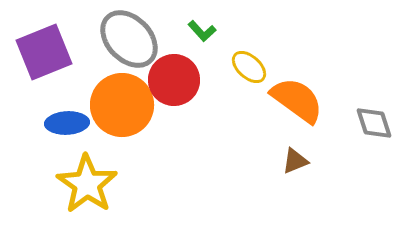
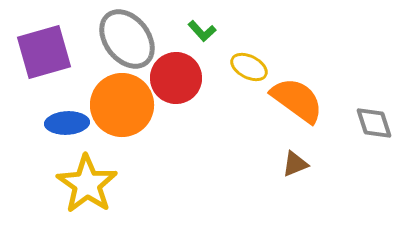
gray ellipse: moved 2 px left; rotated 6 degrees clockwise
purple square: rotated 6 degrees clockwise
yellow ellipse: rotated 15 degrees counterclockwise
red circle: moved 2 px right, 2 px up
brown triangle: moved 3 px down
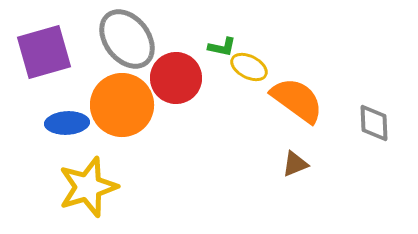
green L-shape: moved 20 px right, 16 px down; rotated 36 degrees counterclockwise
gray diamond: rotated 15 degrees clockwise
yellow star: moved 1 px right, 3 px down; rotated 20 degrees clockwise
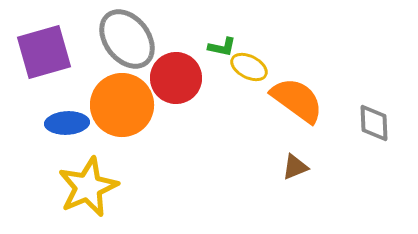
brown triangle: moved 3 px down
yellow star: rotated 6 degrees counterclockwise
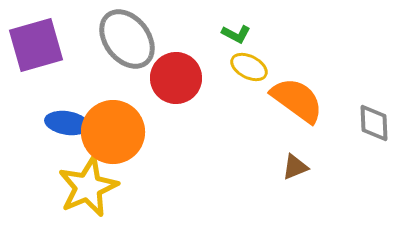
green L-shape: moved 14 px right, 13 px up; rotated 16 degrees clockwise
purple square: moved 8 px left, 7 px up
orange circle: moved 9 px left, 27 px down
blue ellipse: rotated 12 degrees clockwise
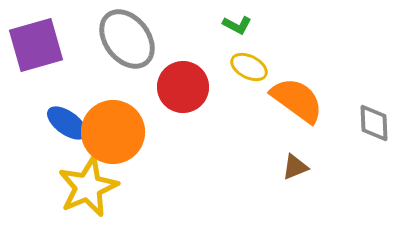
green L-shape: moved 1 px right, 9 px up
red circle: moved 7 px right, 9 px down
blue ellipse: rotated 27 degrees clockwise
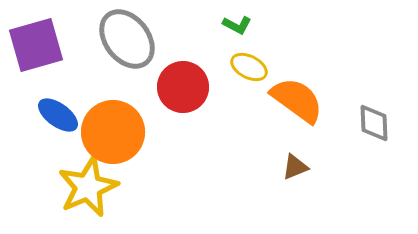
blue ellipse: moved 9 px left, 8 px up
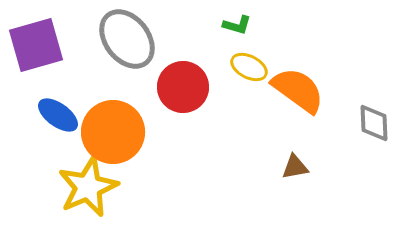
green L-shape: rotated 12 degrees counterclockwise
orange semicircle: moved 1 px right, 10 px up
brown triangle: rotated 12 degrees clockwise
